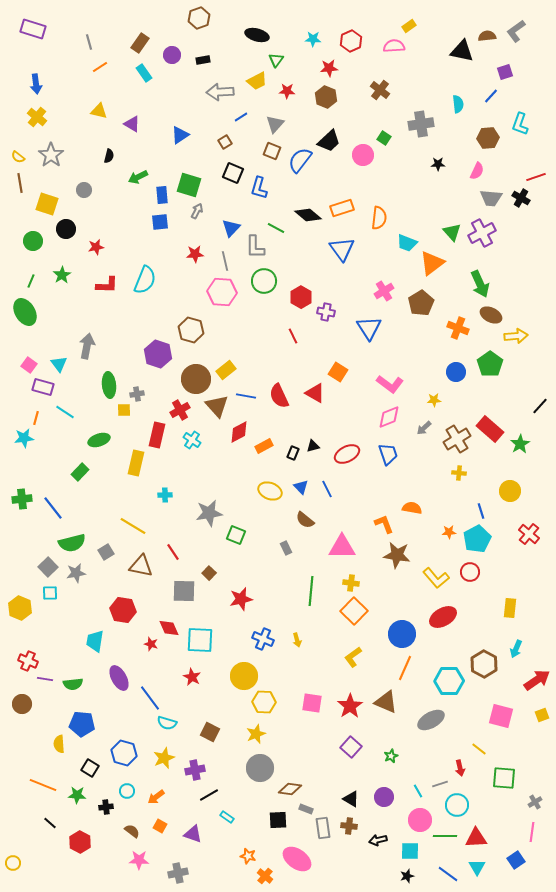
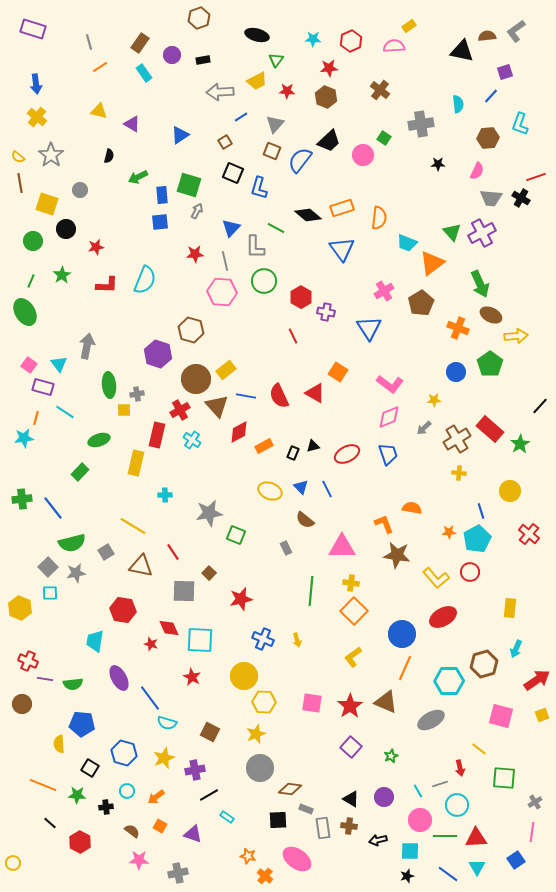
gray circle at (84, 190): moved 4 px left
brown hexagon at (484, 664): rotated 16 degrees clockwise
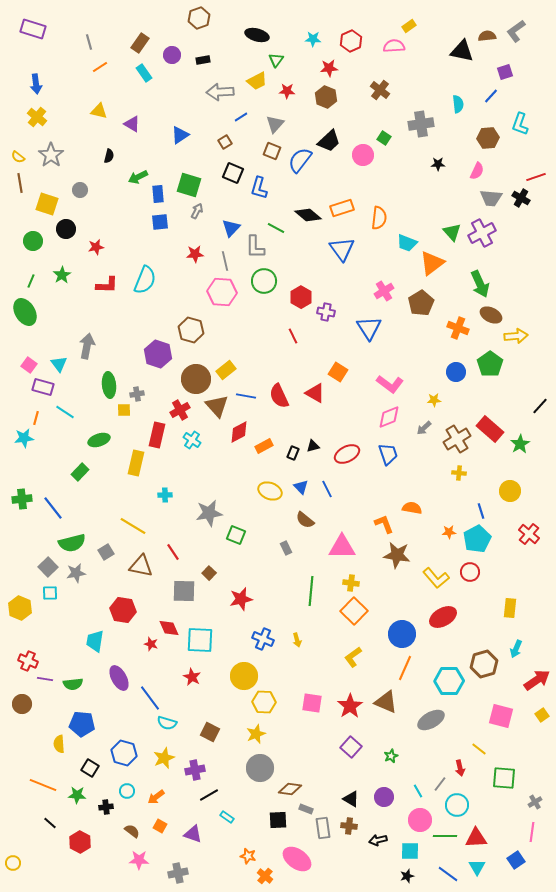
blue rectangle at (162, 195): moved 4 px left, 1 px up
yellow square at (542, 715): rotated 16 degrees counterclockwise
gray line at (440, 784): rotated 35 degrees counterclockwise
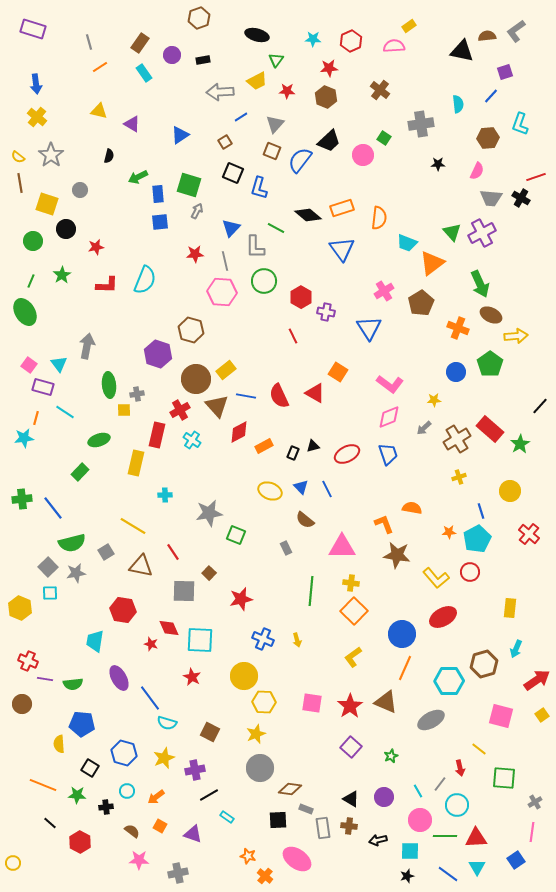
yellow cross at (459, 473): moved 4 px down; rotated 24 degrees counterclockwise
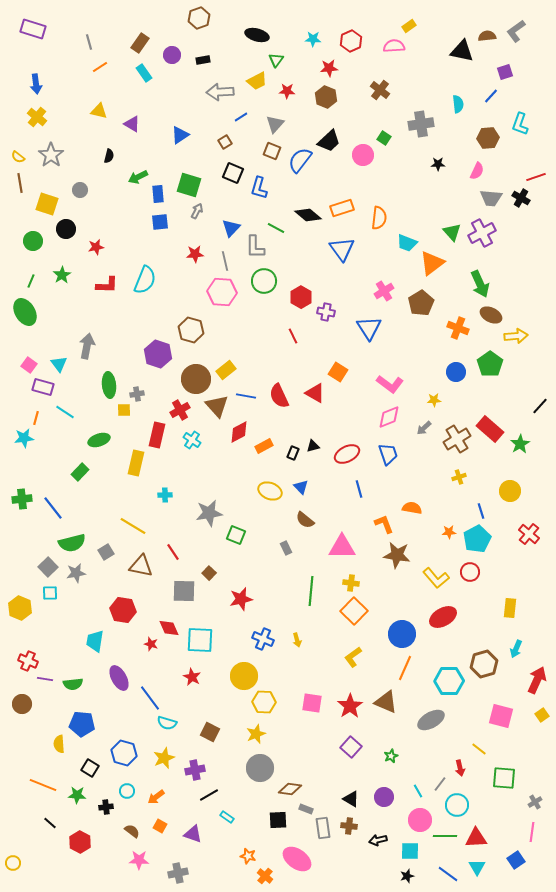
blue line at (327, 489): moved 32 px right; rotated 12 degrees clockwise
red arrow at (537, 680): rotated 32 degrees counterclockwise
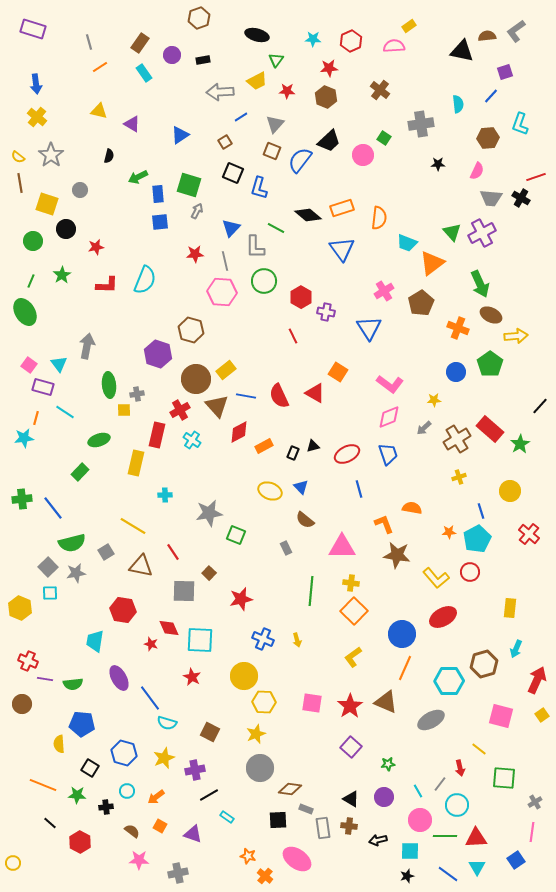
green star at (391, 756): moved 3 px left, 8 px down; rotated 16 degrees clockwise
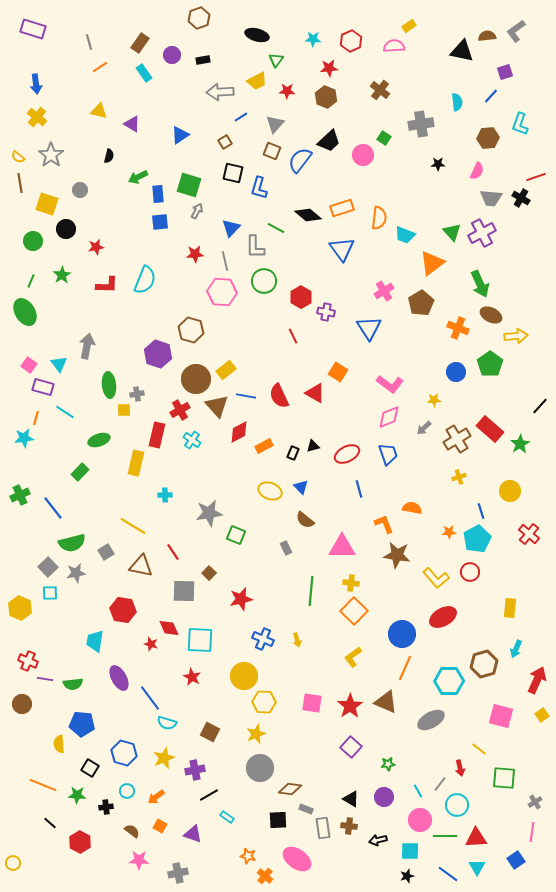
cyan semicircle at (458, 104): moved 1 px left, 2 px up
black square at (233, 173): rotated 10 degrees counterclockwise
cyan trapezoid at (407, 243): moved 2 px left, 8 px up
green cross at (22, 499): moved 2 px left, 4 px up; rotated 18 degrees counterclockwise
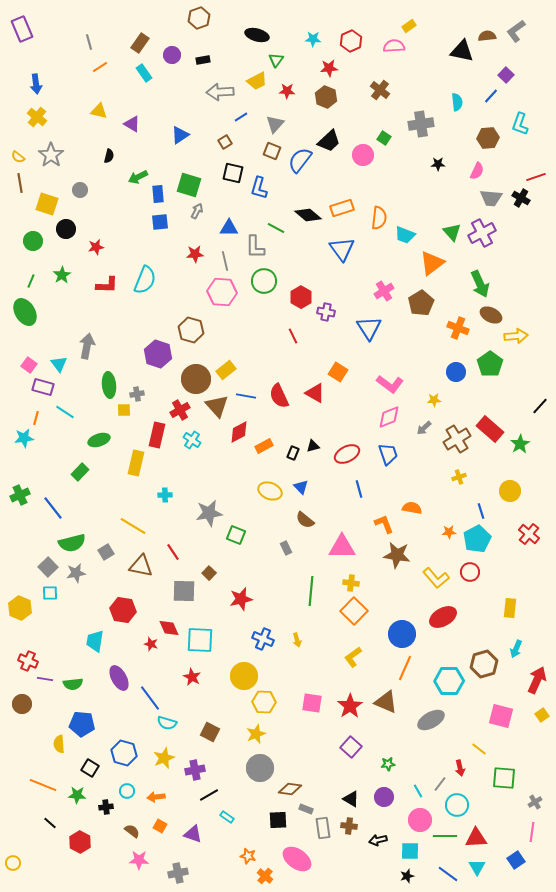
purple rectangle at (33, 29): moved 11 px left; rotated 50 degrees clockwise
purple square at (505, 72): moved 1 px right, 3 px down; rotated 28 degrees counterclockwise
blue triangle at (231, 228): moved 2 px left; rotated 48 degrees clockwise
orange arrow at (156, 797): rotated 30 degrees clockwise
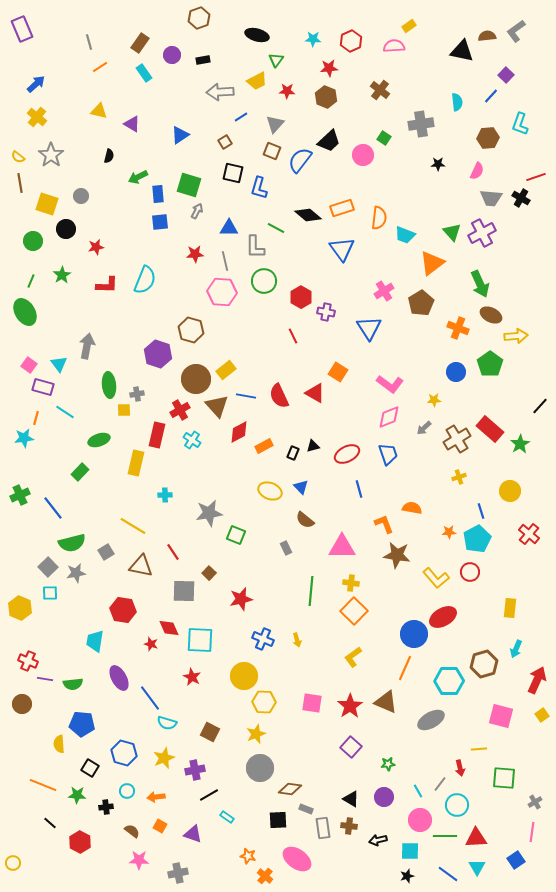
blue arrow at (36, 84): rotated 126 degrees counterclockwise
gray circle at (80, 190): moved 1 px right, 6 px down
blue circle at (402, 634): moved 12 px right
yellow line at (479, 749): rotated 42 degrees counterclockwise
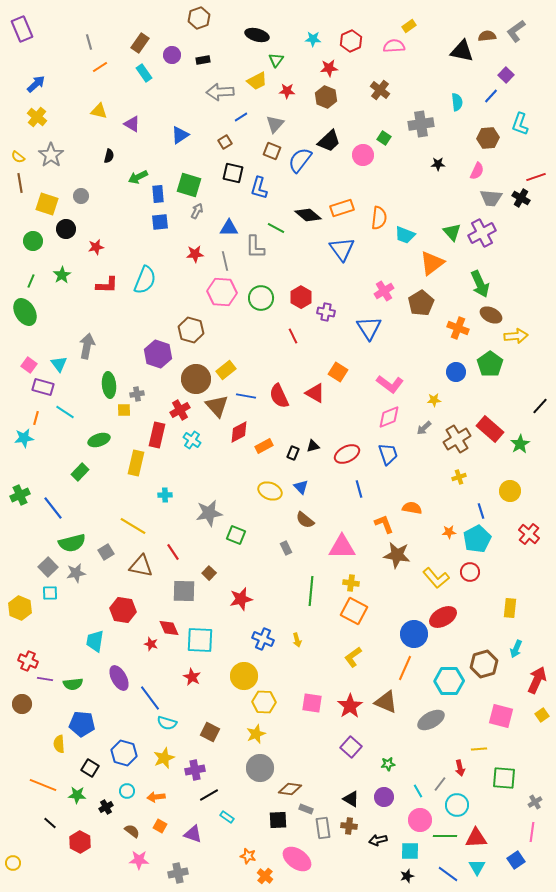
green circle at (264, 281): moved 3 px left, 17 px down
orange square at (354, 611): rotated 16 degrees counterclockwise
black cross at (106, 807): rotated 24 degrees counterclockwise
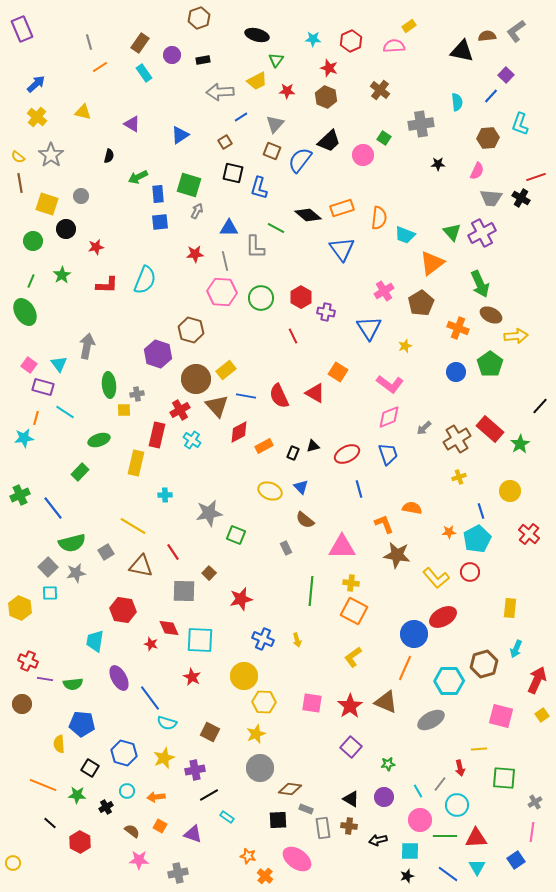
red star at (329, 68): rotated 24 degrees clockwise
yellow triangle at (99, 111): moved 16 px left, 1 px down
yellow star at (434, 400): moved 29 px left, 54 px up; rotated 16 degrees counterclockwise
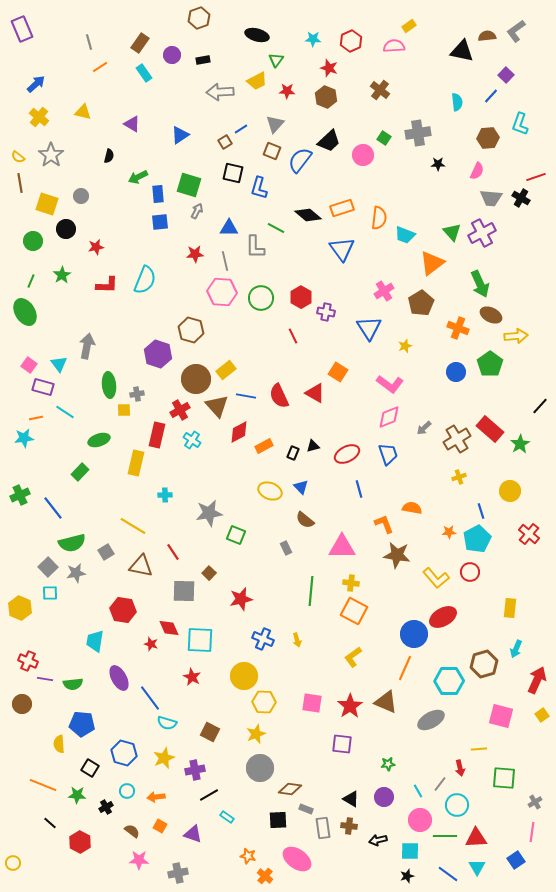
yellow cross at (37, 117): moved 2 px right
blue line at (241, 117): moved 12 px down
gray cross at (421, 124): moved 3 px left, 9 px down
orange line at (36, 418): rotated 64 degrees clockwise
purple square at (351, 747): moved 9 px left, 3 px up; rotated 35 degrees counterclockwise
